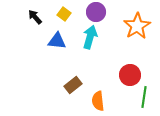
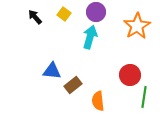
blue triangle: moved 5 px left, 30 px down
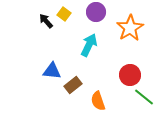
black arrow: moved 11 px right, 4 px down
orange star: moved 7 px left, 2 px down
cyan arrow: moved 1 px left, 8 px down; rotated 10 degrees clockwise
green line: rotated 60 degrees counterclockwise
orange semicircle: rotated 12 degrees counterclockwise
